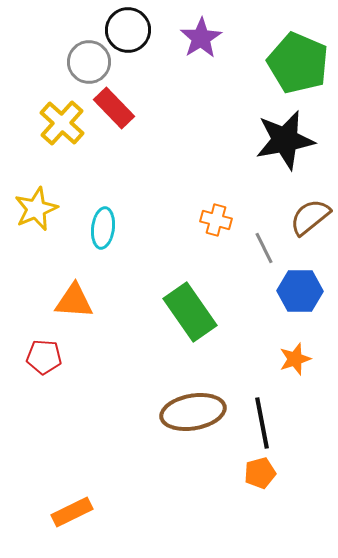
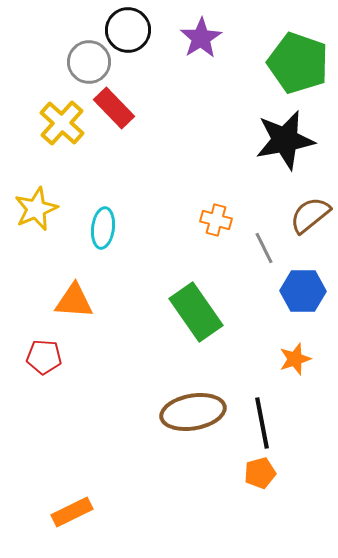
green pentagon: rotated 4 degrees counterclockwise
brown semicircle: moved 2 px up
blue hexagon: moved 3 px right
green rectangle: moved 6 px right
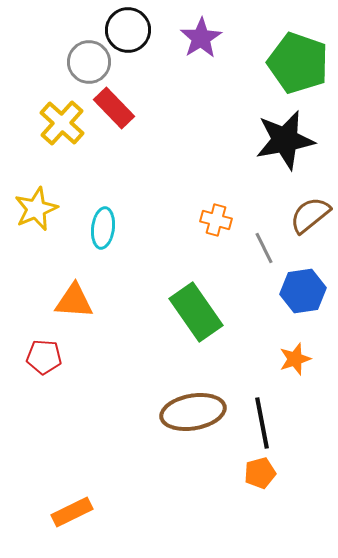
blue hexagon: rotated 9 degrees counterclockwise
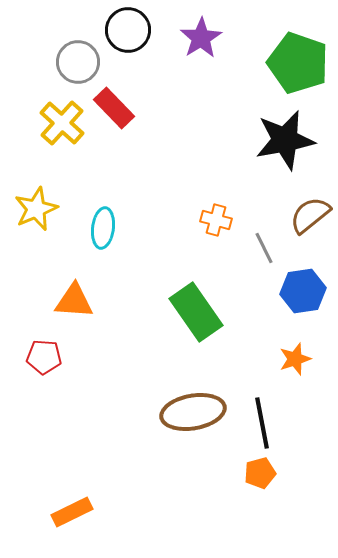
gray circle: moved 11 px left
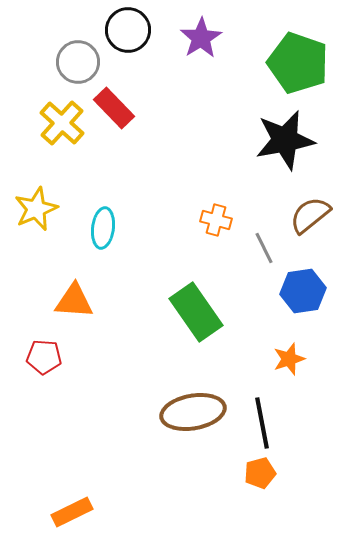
orange star: moved 6 px left
